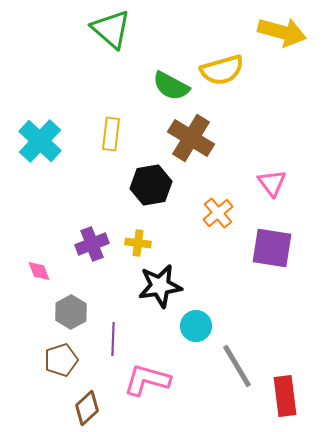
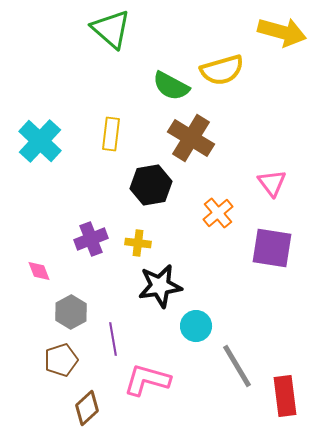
purple cross: moved 1 px left, 5 px up
purple line: rotated 12 degrees counterclockwise
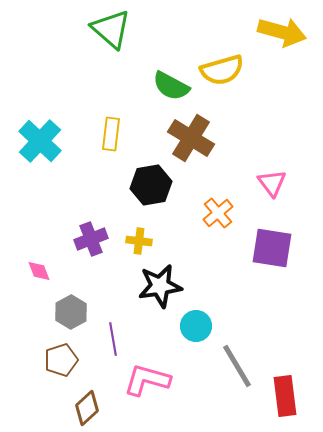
yellow cross: moved 1 px right, 2 px up
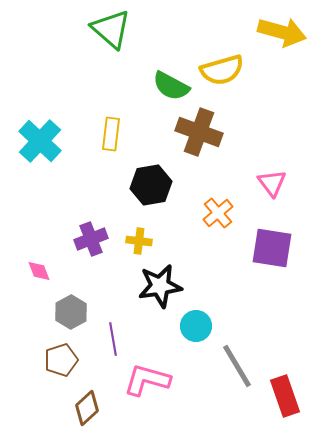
brown cross: moved 8 px right, 6 px up; rotated 12 degrees counterclockwise
red rectangle: rotated 12 degrees counterclockwise
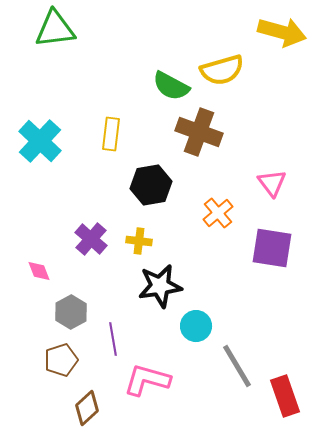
green triangle: moved 56 px left; rotated 48 degrees counterclockwise
purple cross: rotated 28 degrees counterclockwise
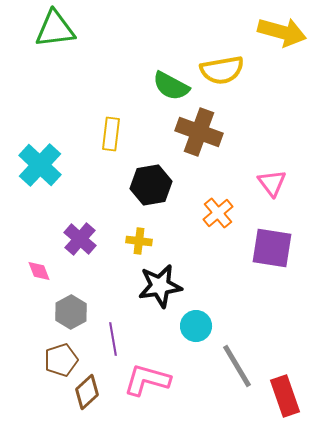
yellow semicircle: rotated 6 degrees clockwise
cyan cross: moved 24 px down
purple cross: moved 11 px left
brown diamond: moved 16 px up
